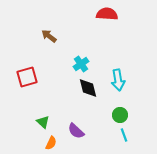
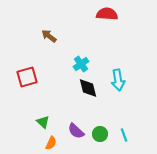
green circle: moved 20 px left, 19 px down
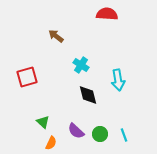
brown arrow: moved 7 px right
cyan cross: moved 1 px down; rotated 21 degrees counterclockwise
black diamond: moved 7 px down
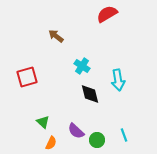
red semicircle: rotated 35 degrees counterclockwise
cyan cross: moved 1 px right, 1 px down
black diamond: moved 2 px right, 1 px up
green circle: moved 3 px left, 6 px down
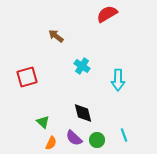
cyan arrow: rotated 10 degrees clockwise
black diamond: moved 7 px left, 19 px down
purple semicircle: moved 2 px left, 7 px down
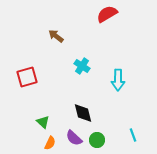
cyan line: moved 9 px right
orange semicircle: moved 1 px left
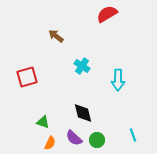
green triangle: rotated 24 degrees counterclockwise
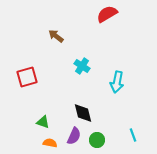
cyan arrow: moved 1 px left, 2 px down; rotated 10 degrees clockwise
purple semicircle: moved 2 px up; rotated 108 degrees counterclockwise
orange semicircle: rotated 104 degrees counterclockwise
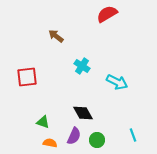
red square: rotated 10 degrees clockwise
cyan arrow: rotated 75 degrees counterclockwise
black diamond: rotated 15 degrees counterclockwise
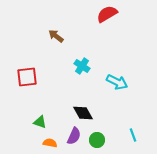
green triangle: moved 3 px left
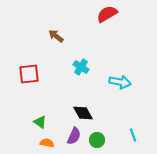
cyan cross: moved 1 px left, 1 px down
red square: moved 2 px right, 3 px up
cyan arrow: moved 3 px right; rotated 15 degrees counterclockwise
green triangle: rotated 16 degrees clockwise
orange semicircle: moved 3 px left
